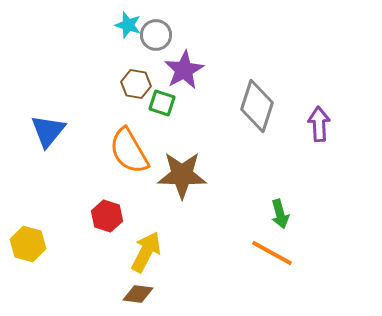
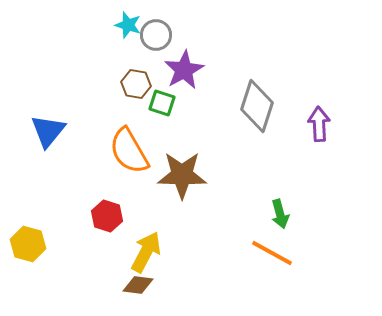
brown diamond: moved 9 px up
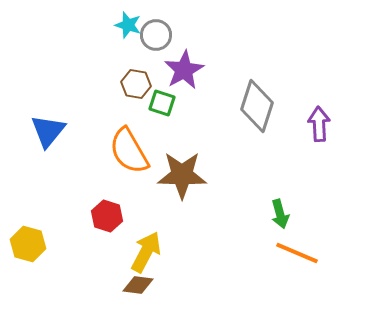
orange line: moved 25 px right; rotated 6 degrees counterclockwise
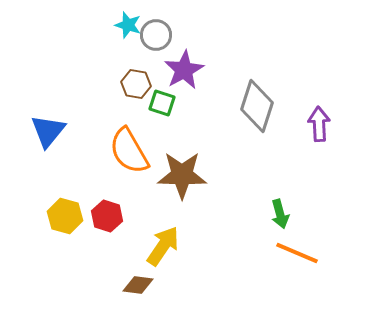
yellow hexagon: moved 37 px right, 28 px up
yellow arrow: moved 17 px right, 6 px up; rotated 6 degrees clockwise
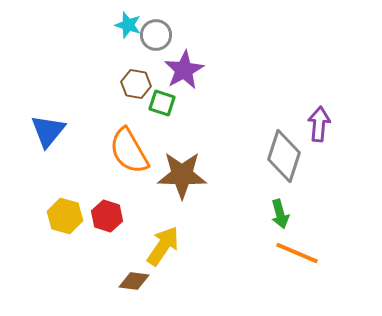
gray diamond: moved 27 px right, 50 px down
purple arrow: rotated 8 degrees clockwise
brown diamond: moved 4 px left, 4 px up
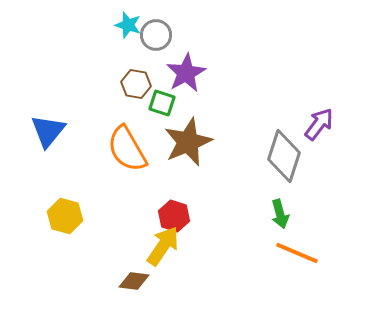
purple star: moved 2 px right, 3 px down
purple arrow: rotated 32 degrees clockwise
orange semicircle: moved 2 px left, 2 px up
brown star: moved 6 px right, 33 px up; rotated 24 degrees counterclockwise
red hexagon: moved 67 px right
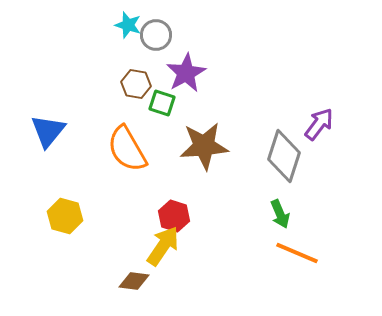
brown star: moved 16 px right, 4 px down; rotated 18 degrees clockwise
green arrow: rotated 8 degrees counterclockwise
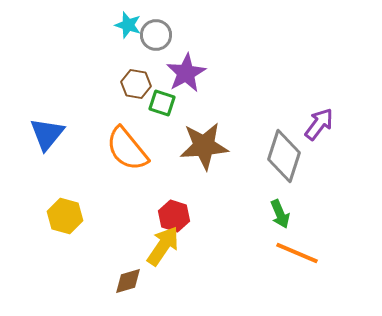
blue triangle: moved 1 px left, 3 px down
orange semicircle: rotated 9 degrees counterclockwise
brown diamond: moved 6 px left; rotated 24 degrees counterclockwise
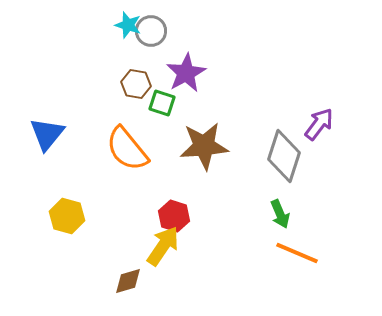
gray circle: moved 5 px left, 4 px up
yellow hexagon: moved 2 px right
